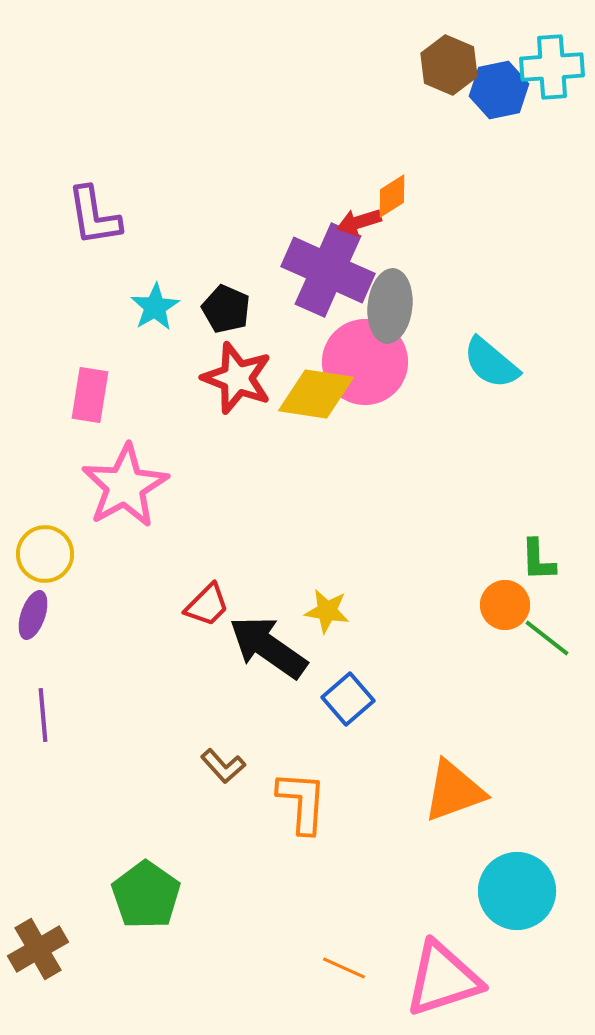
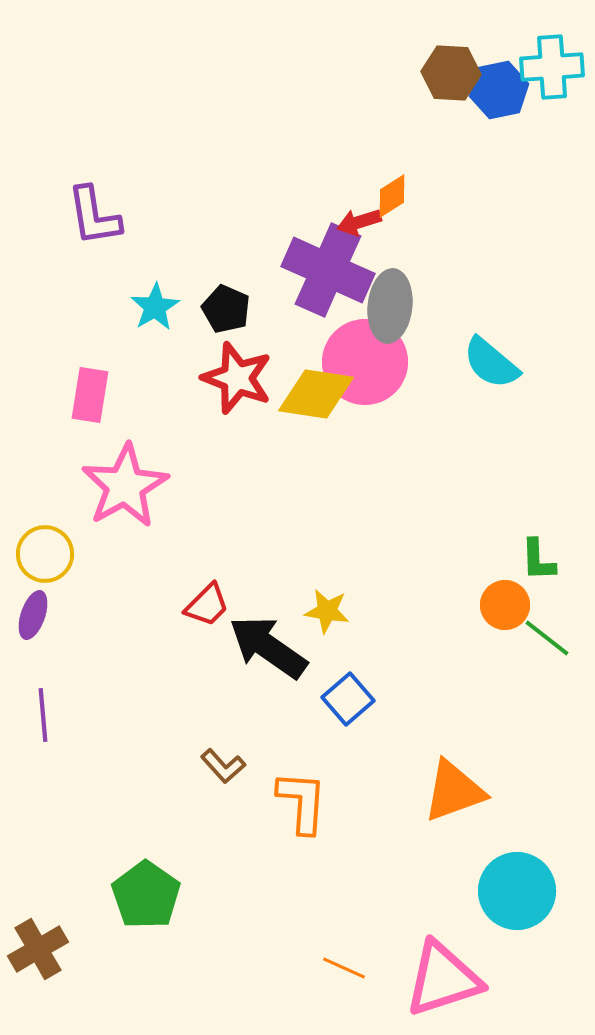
brown hexagon: moved 2 px right, 8 px down; rotated 20 degrees counterclockwise
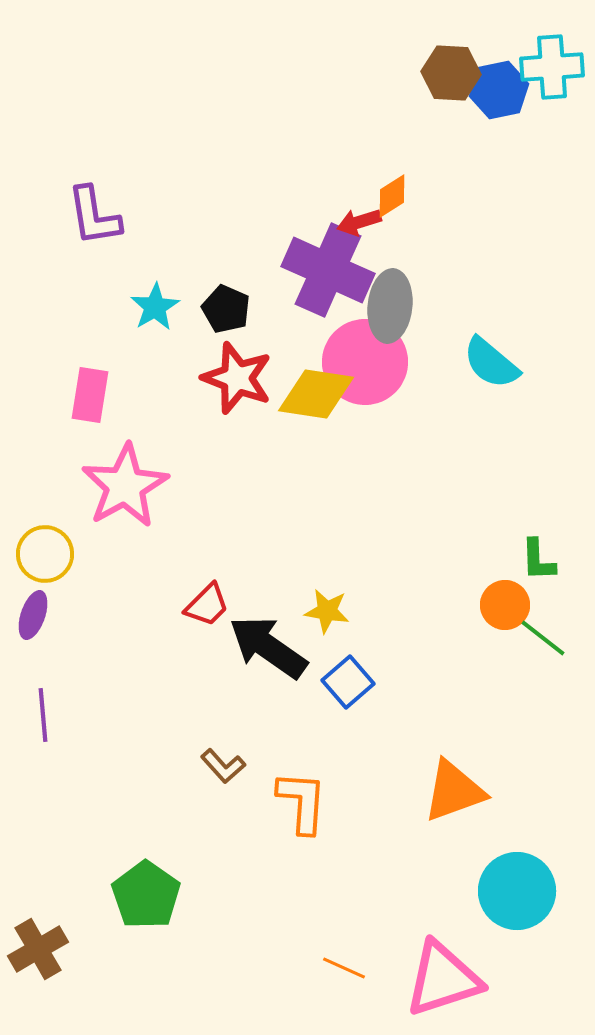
green line: moved 4 px left
blue square: moved 17 px up
